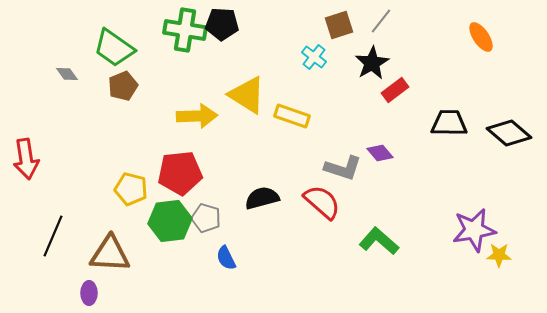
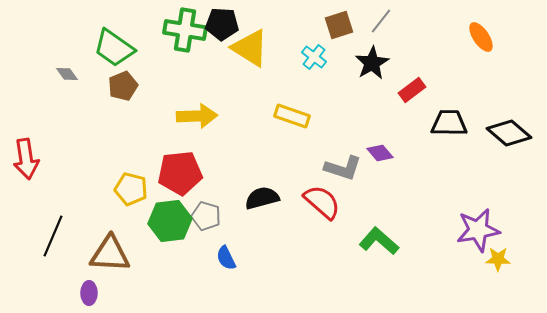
red rectangle: moved 17 px right
yellow triangle: moved 3 px right, 47 px up
gray pentagon: moved 2 px up
purple star: moved 4 px right
yellow star: moved 1 px left, 4 px down
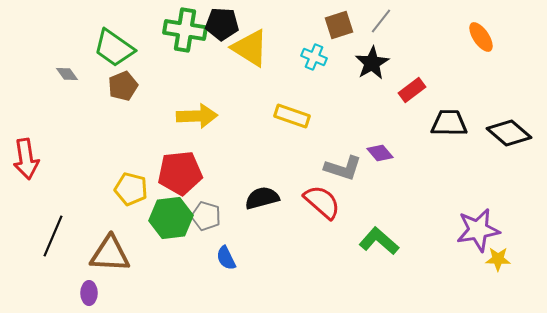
cyan cross: rotated 15 degrees counterclockwise
green hexagon: moved 1 px right, 3 px up
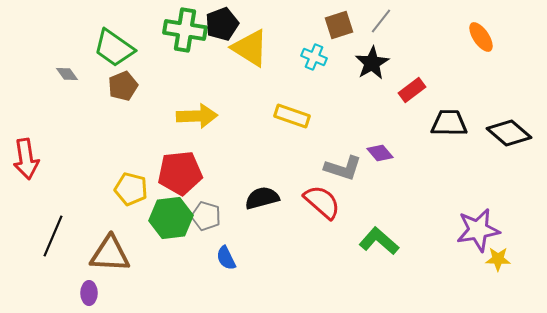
black pentagon: rotated 24 degrees counterclockwise
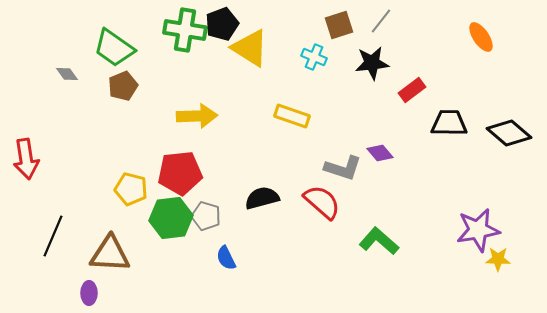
black star: rotated 24 degrees clockwise
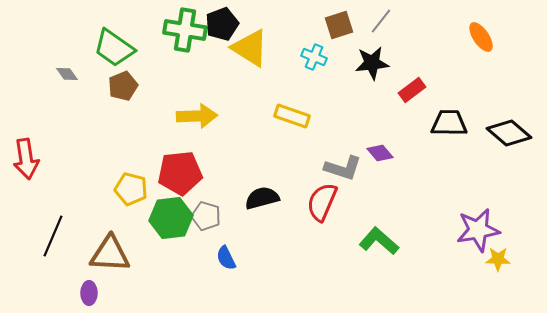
red semicircle: rotated 108 degrees counterclockwise
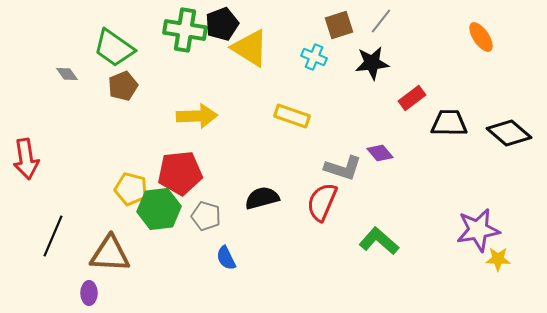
red rectangle: moved 8 px down
green hexagon: moved 12 px left, 9 px up
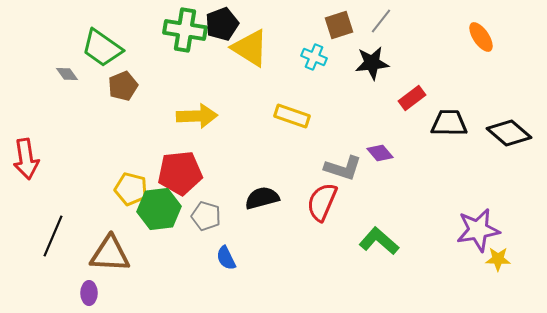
green trapezoid: moved 12 px left
